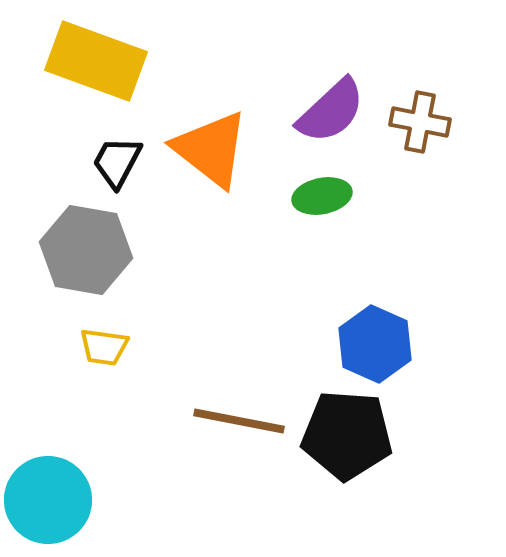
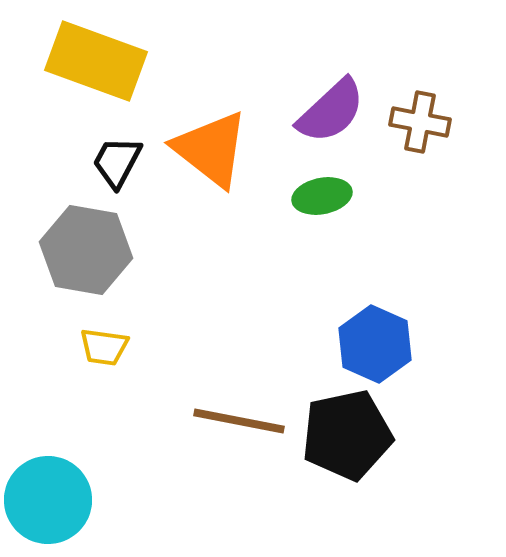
black pentagon: rotated 16 degrees counterclockwise
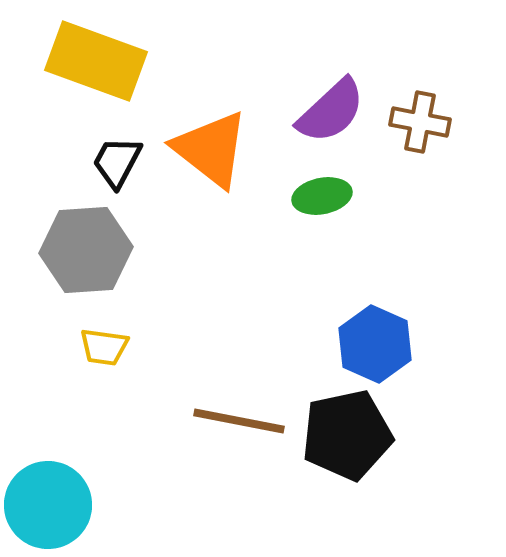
gray hexagon: rotated 14 degrees counterclockwise
cyan circle: moved 5 px down
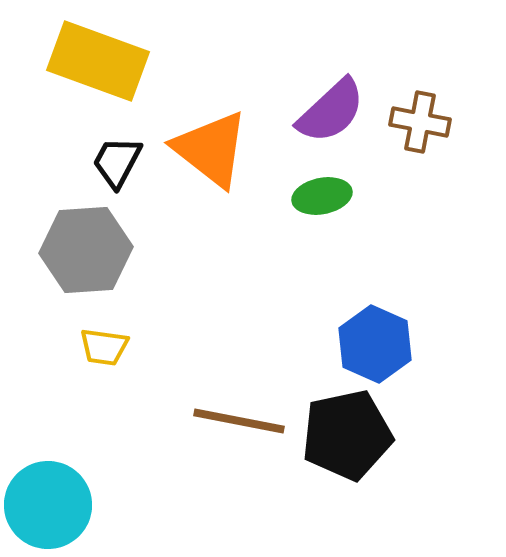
yellow rectangle: moved 2 px right
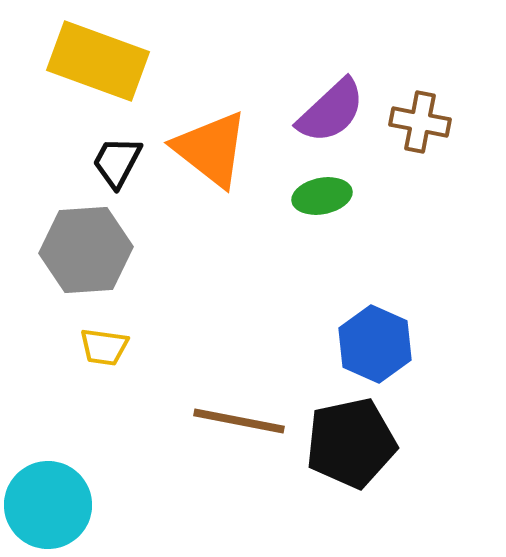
black pentagon: moved 4 px right, 8 px down
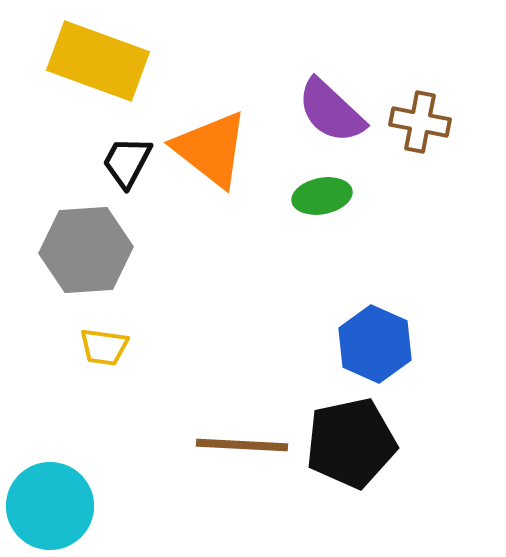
purple semicircle: rotated 86 degrees clockwise
black trapezoid: moved 10 px right
brown line: moved 3 px right, 24 px down; rotated 8 degrees counterclockwise
cyan circle: moved 2 px right, 1 px down
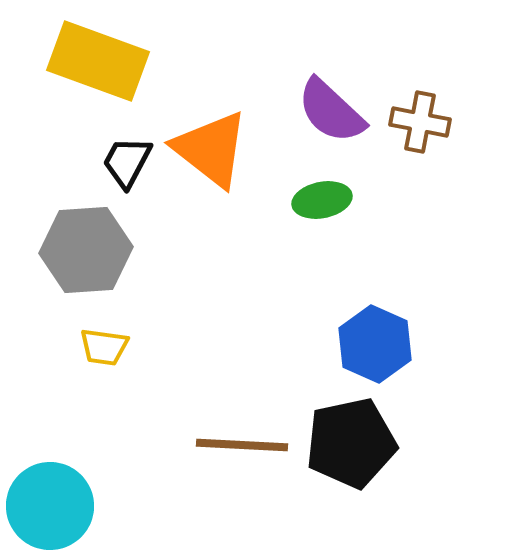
green ellipse: moved 4 px down
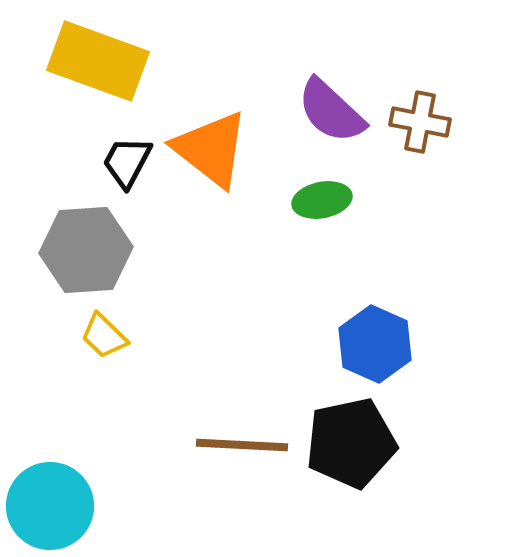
yellow trapezoid: moved 11 px up; rotated 36 degrees clockwise
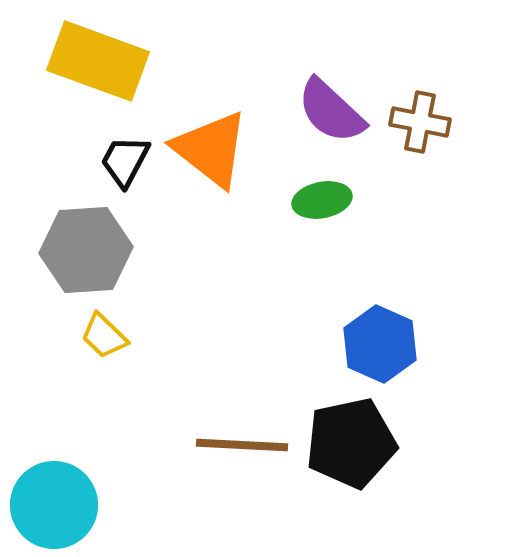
black trapezoid: moved 2 px left, 1 px up
blue hexagon: moved 5 px right
cyan circle: moved 4 px right, 1 px up
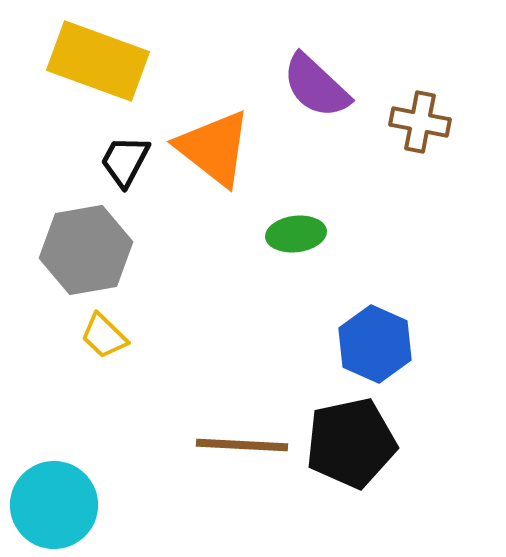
purple semicircle: moved 15 px left, 25 px up
orange triangle: moved 3 px right, 1 px up
green ellipse: moved 26 px left, 34 px down; rotated 4 degrees clockwise
gray hexagon: rotated 6 degrees counterclockwise
blue hexagon: moved 5 px left
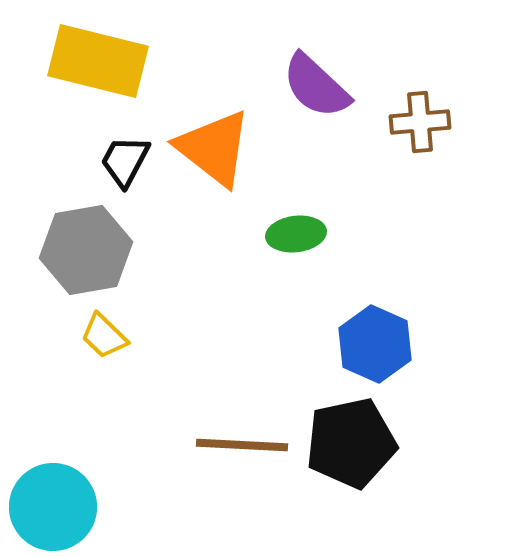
yellow rectangle: rotated 6 degrees counterclockwise
brown cross: rotated 16 degrees counterclockwise
cyan circle: moved 1 px left, 2 px down
